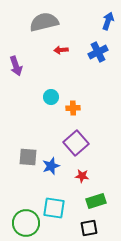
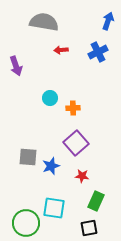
gray semicircle: rotated 24 degrees clockwise
cyan circle: moved 1 px left, 1 px down
green rectangle: rotated 48 degrees counterclockwise
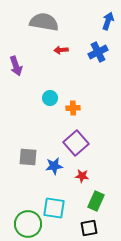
blue star: moved 3 px right; rotated 12 degrees clockwise
green circle: moved 2 px right, 1 px down
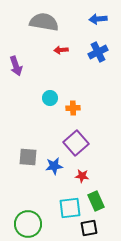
blue arrow: moved 10 px left, 2 px up; rotated 114 degrees counterclockwise
green rectangle: rotated 48 degrees counterclockwise
cyan square: moved 16 px right; rotated 15 degrees counterclockwise
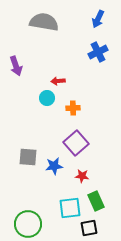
blue arrow: rotated 60 degrees counterclockwise
red arrow: moved 3 px left, 31 px down
cyan circle: moved 3 px left
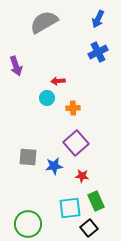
gray semicircle: rotated 40 degrees counterclockwise
black square: rotated 30 degrees counterclockwise
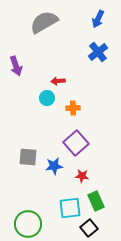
blue cross: rotated 12 degrees counterclockwise
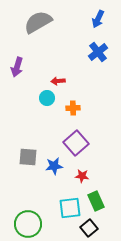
gray semicircle: moved 6 px left
purple arrow: moved 1 px right, 1 px down; rotated 36 degrees clockwise
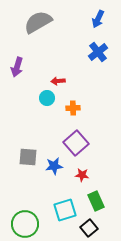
red star: moved 1 px up
cyan square: moved 5 px left, 2 px down; rotated 10 degrees counterclockwise
green circle: moved 3 px left
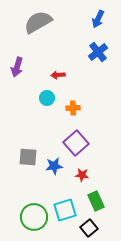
red arrow: moved 6 px up
green circle: moved 9 px right, 7 px up
